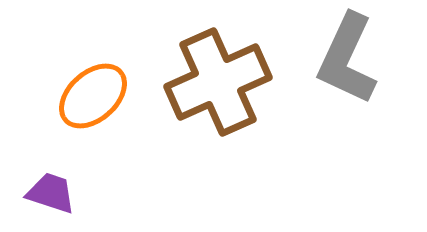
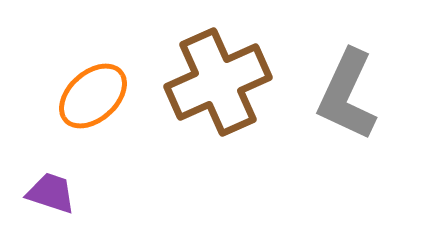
gray L-shape: moved 36 px down
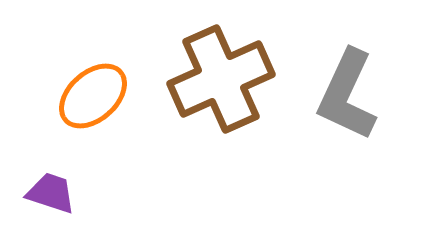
brown cross: moved 3 px right, 3 px up
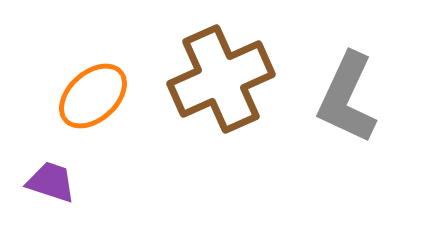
gray L-shape: moved 3 px down
purple trapezoid: moved 11 px up
